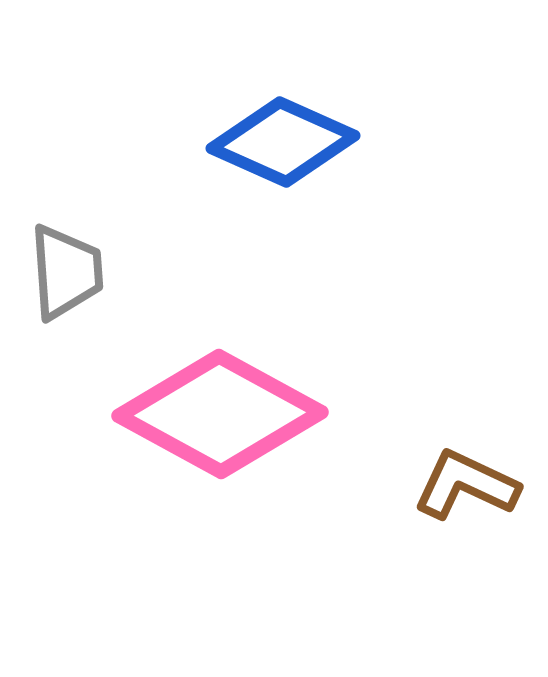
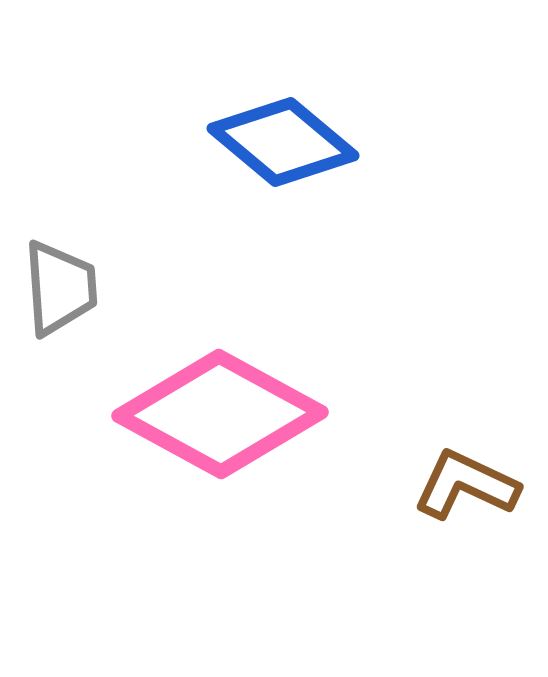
blue diamond: rotated 16 degrees clockwise
gray trapezoid: moved 6 px left, 16 px down
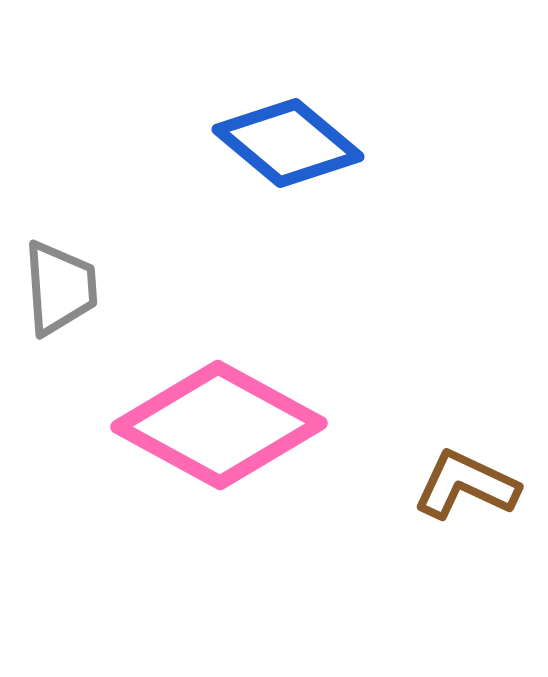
blue diamond: moved 5 px right, 1 px down
pink diamond: moved 1 px left, 11 px down
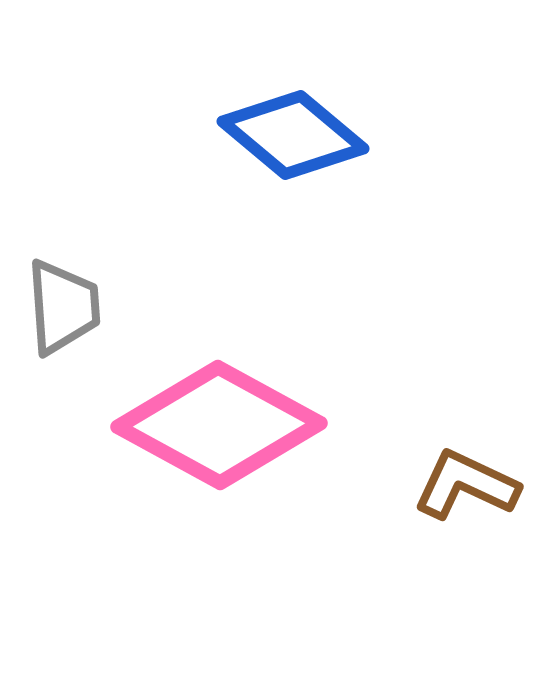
blue diamond: moved 5 px right, 8 px up
gray trapezoid: moved 3 px right, 19 px down
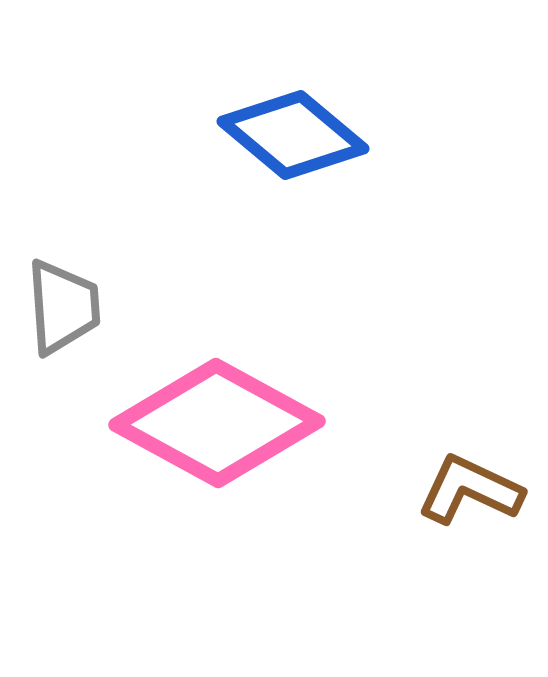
pink diamond: moved 2 px left, 2 px up
brown L-shape: moved 4 px right, 5 px down
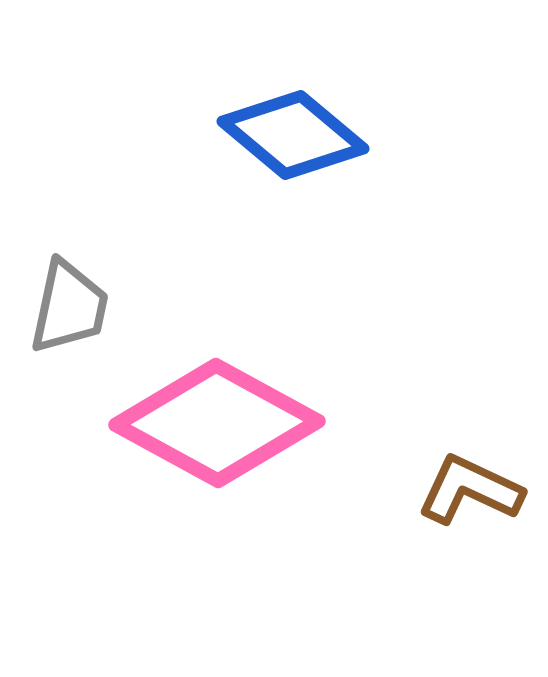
gray trapezoid: moved 6 px right; rotated 16 degrees clockwise
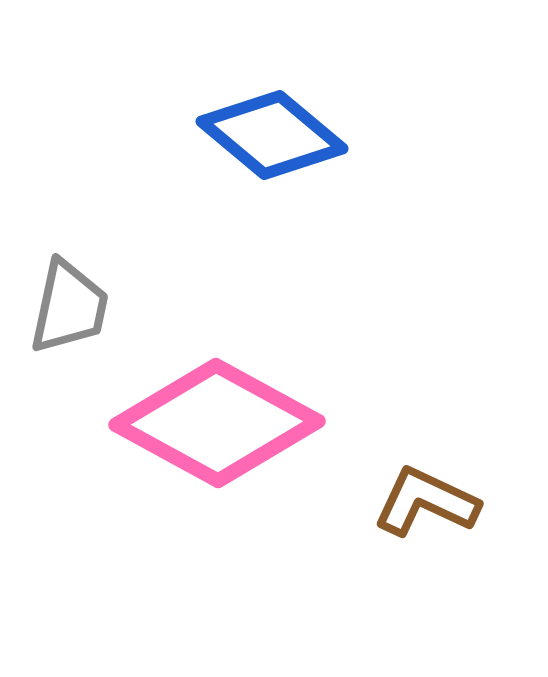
blue diamond: moved 21 px left
brown L-shape: moved 44 px left, 12 px down
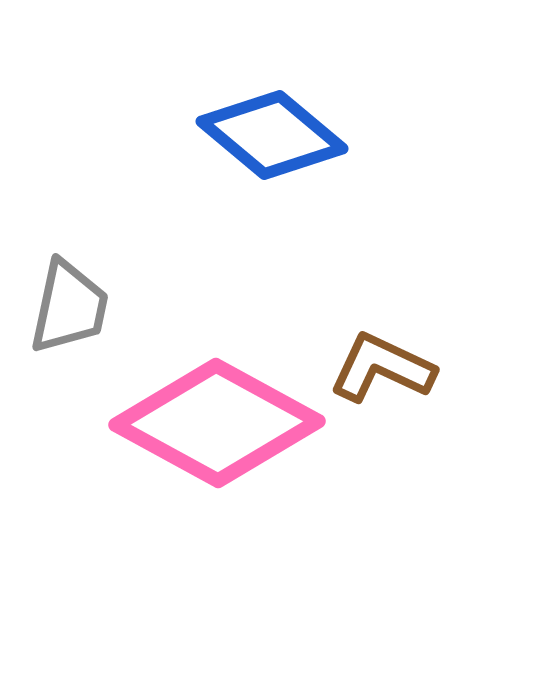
brown L-shape: moved 44 px left, 134 px up
